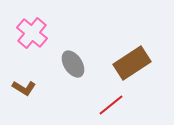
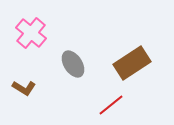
pink cross: moved 1 px left
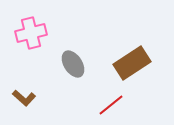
pink cross: rotated 36 degrees clockwise
brown L-shape: moved 10 px down; rotated 10 degrees clockwise
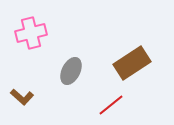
gray ellipse: moved 2 px left, 7 px down; rotated 60 degrees clockwise
brown L-shape: moved 2 px left, 1 px up
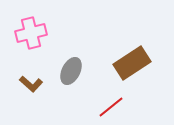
brown L-shape: moved 9 px right, 13 px up
red line: moved 2 px down
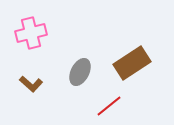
gray ellipse: moved 9 px right, 1 px down
red line: moved 2 px left, 1 px up
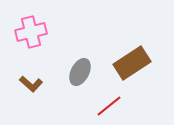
pink cross: moved 1 px up
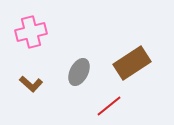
gray ellipse: moved 1 px left
